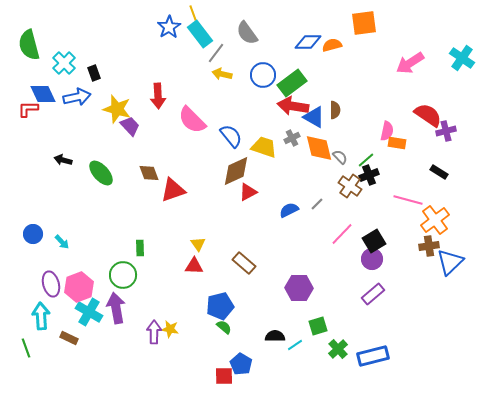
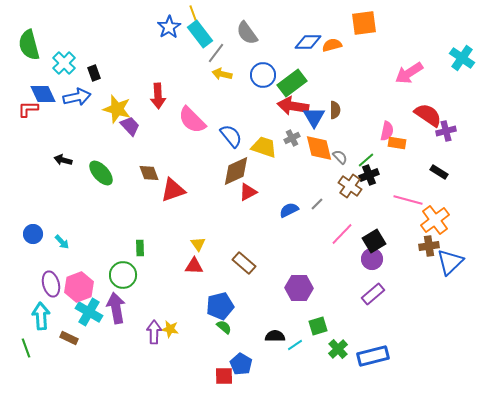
pink arrow at (410, 63): moved 1 px left, 10 px down
blue triangle at (314, 117): rotated 30 degrees clockwise
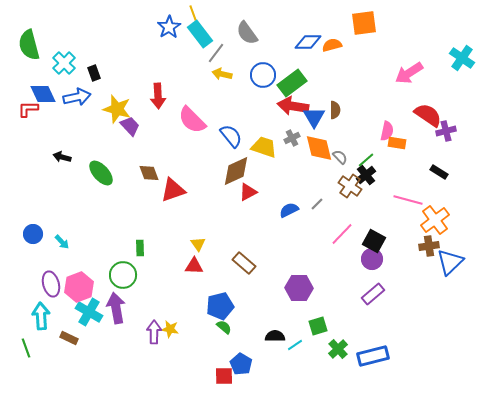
black arrow at (63, 160): moved 1 px left, 3 px up
black cross at (369, 175): moved 3 px left; rotated 18 degrees counterclockwise
black square at (374, 241): rotated 30 degrees counterclockwise
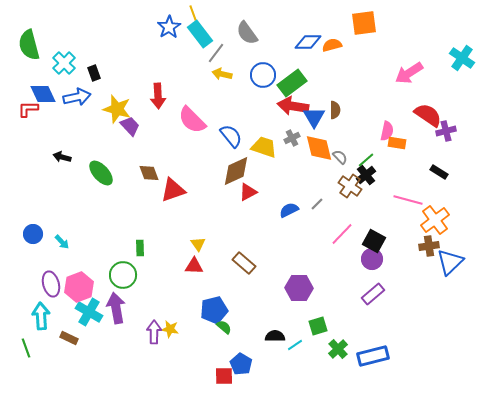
blue pentagon at (220, 306): moved 6 px left, 4 px down
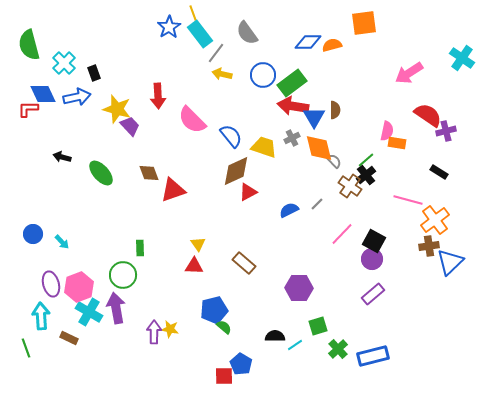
gray semicircle at (340, 157): moved 6 px left, 4 px down
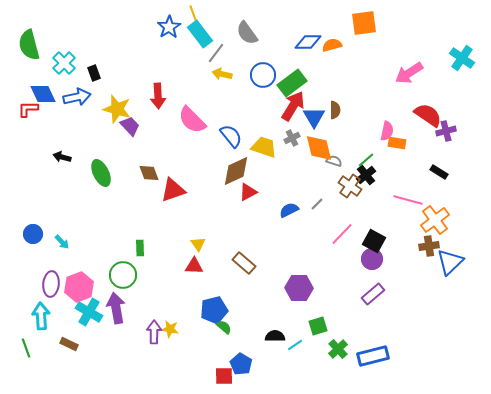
red arrow at (293, 106): rotated 112 degrees clockwise
gray semicircle at (334, 161): rotated 28 degrees counterclockwise
green ellipse at (101, 173): rotated 16 degrees clockwise
purple ellipse at (51, 284): rotated 20 degrees clockwise
brown rectangle at (69, 338): moved 6 px down
